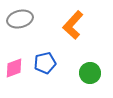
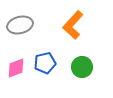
gray ellipse: moved 6 px down
pink diamond: moved 2 px right
green circle: moved 8 px left, 6 px up
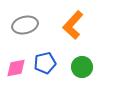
gray ellipse: moved 5 px right
pink diamond: rotated 10 degrees clockwise
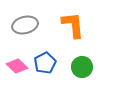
orange L-shape: rotated 132 degrees clockwise
blue pentagon: rotated 15 degrees counterclockwise
pink diamond: moved 1 px right, 2 px up; rotated 55 degrees clockwise
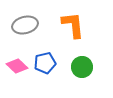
blue pentagon: rotated 15 degrees clockwise
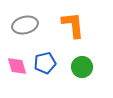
pink diamond: rotated 30 degrees clockwise
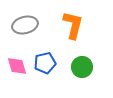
orange L-shape: rotated 20 degrees clockwise
